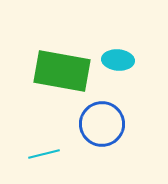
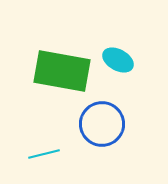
cyan ellipse: rotated 24 degrees clockwise
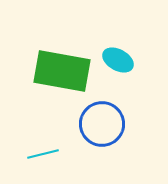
cyan line: moved 1 px left
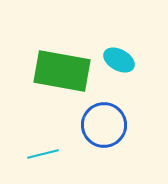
cyan ellipse: moved 1 px right
blue circle: moved 2 px right, 1 px down
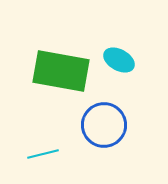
green rectangle: moved 1 px left
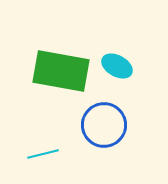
cyan ellipse: moved 2 px left, 6 px down
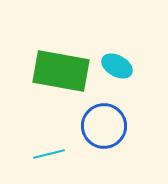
blue circle: moved 1 px down
cyan line: moved 6 px right
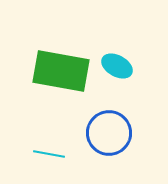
blue circle: moved 5 px right, 7 px down
cyan line: rotated 24 degrees clockwise
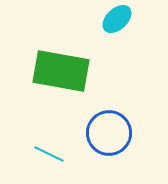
cyan ellipse: moved 47 px up; rotated 72 degrees counterclockwise
cyan line: rotated 16 degrees clockwise
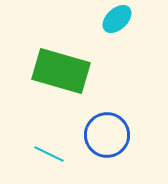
green rectangle: rotated 6 degrees clockwise
blue circle: moved 2 px left, 2 px down
